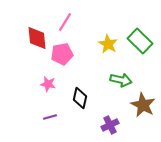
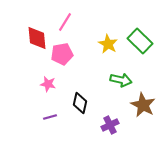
black diamond: moved 5 px down
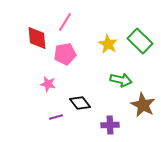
pink pentagon: moved 3 px right
black diamond: rotated 50 degrees counterclockwise
purple line: moved 6 px right
purple cross: rotated 24 degrees clockwise
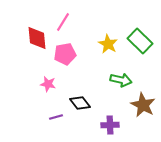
pink line: moved 2 px left
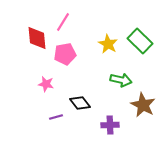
pink star: moved 2 px left
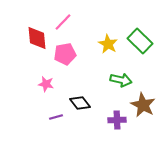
pink line: rotated 12 degrees clockwise
purple cross: moved 7 px right, 5 px up
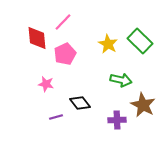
pink pentagon: rotated 15 degrees counterclockwise
